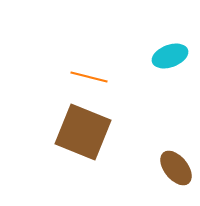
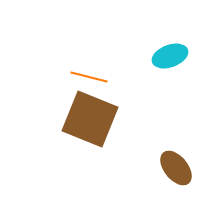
brown square: moved 7 px right, 13 px up
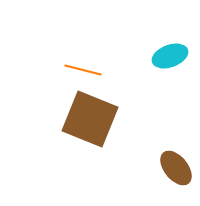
orange line: moved 6 px left, 7 px up
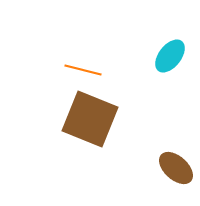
cyan ellipse: rotated 32 degrees counterclockwise
brown ellipse: rotated 9 degrees counterclockwise
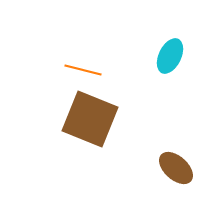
cyan ellipse: rotated 12 degrees counterclockwise
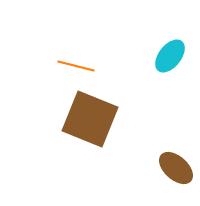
cyan ellipse: rotated 12 degrees clockwise
orange line: moved 7 px left, 4 px up
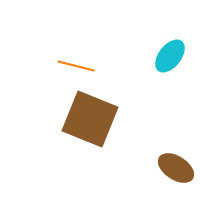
brown ellipse: rotated 9 degrees counterclockwise
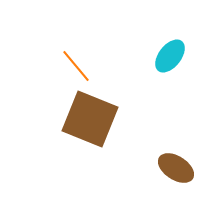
orange line: rotated 36 degrees clockwise
